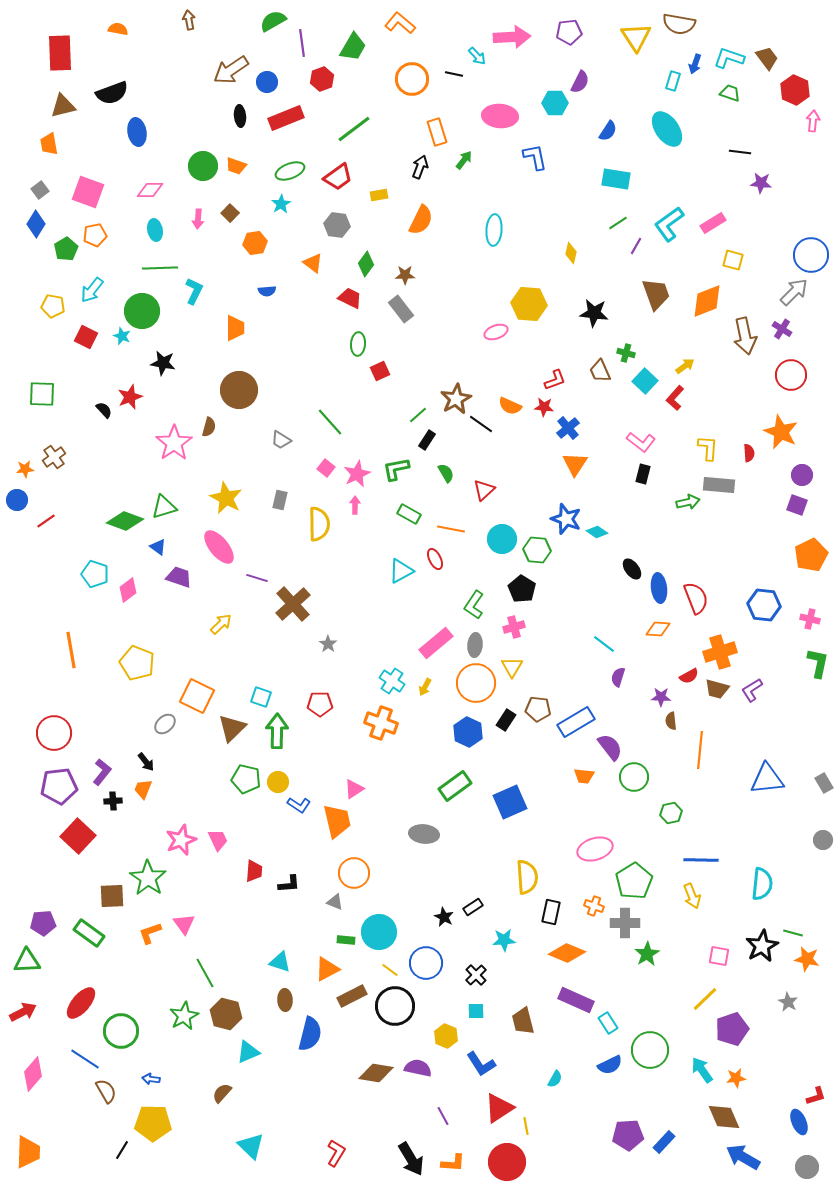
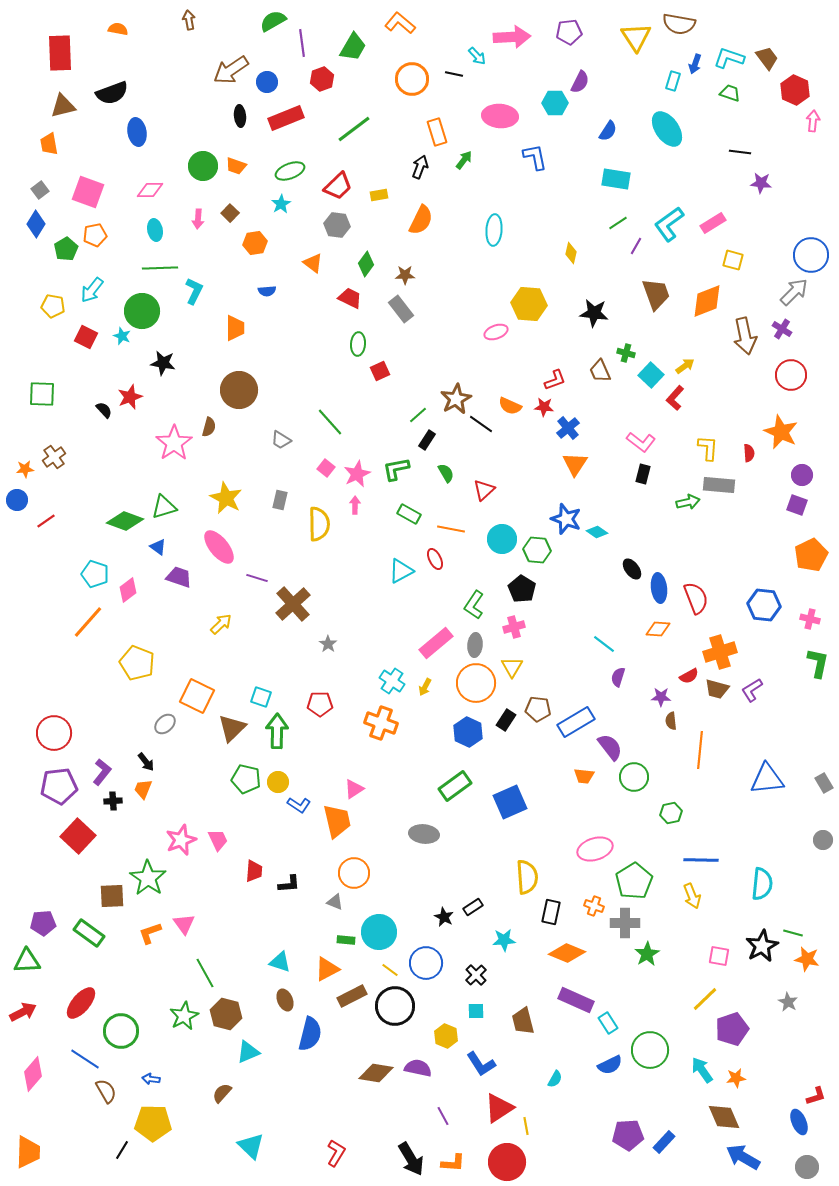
red trapezoid at (338, 177): moved 9 px down; rotated 8 degrees counterclockwise
cyan square at (645, 381): moved 6 px right, 6 px up
orange line at (71, 650): moved 17 px right, 28 px up; rotated 51 degrees clockwise
brown ellipse at (285, 1000): rotated 20 degrees counterclockwise
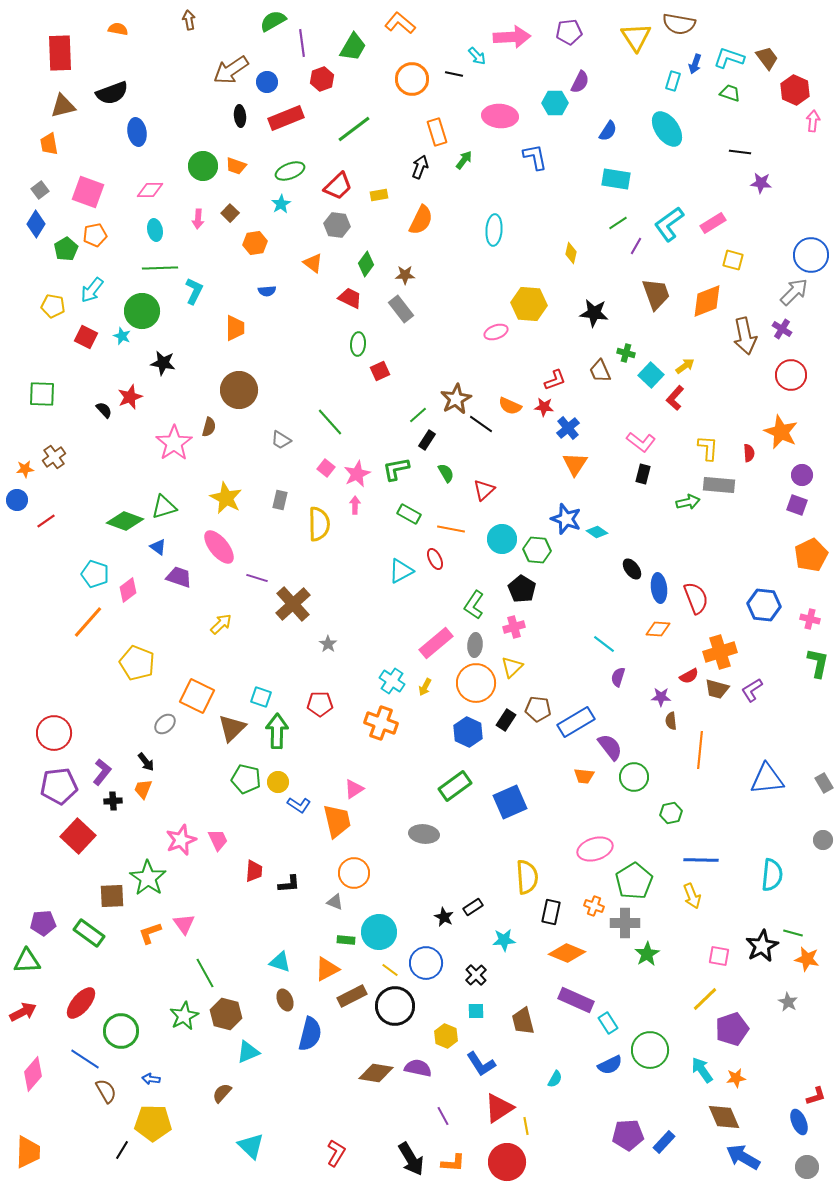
yellow triangle at (512, 667): rotated 15 degrees clockwise
cyan semicircle at (762, 884): moved 10 px right, 9 px up
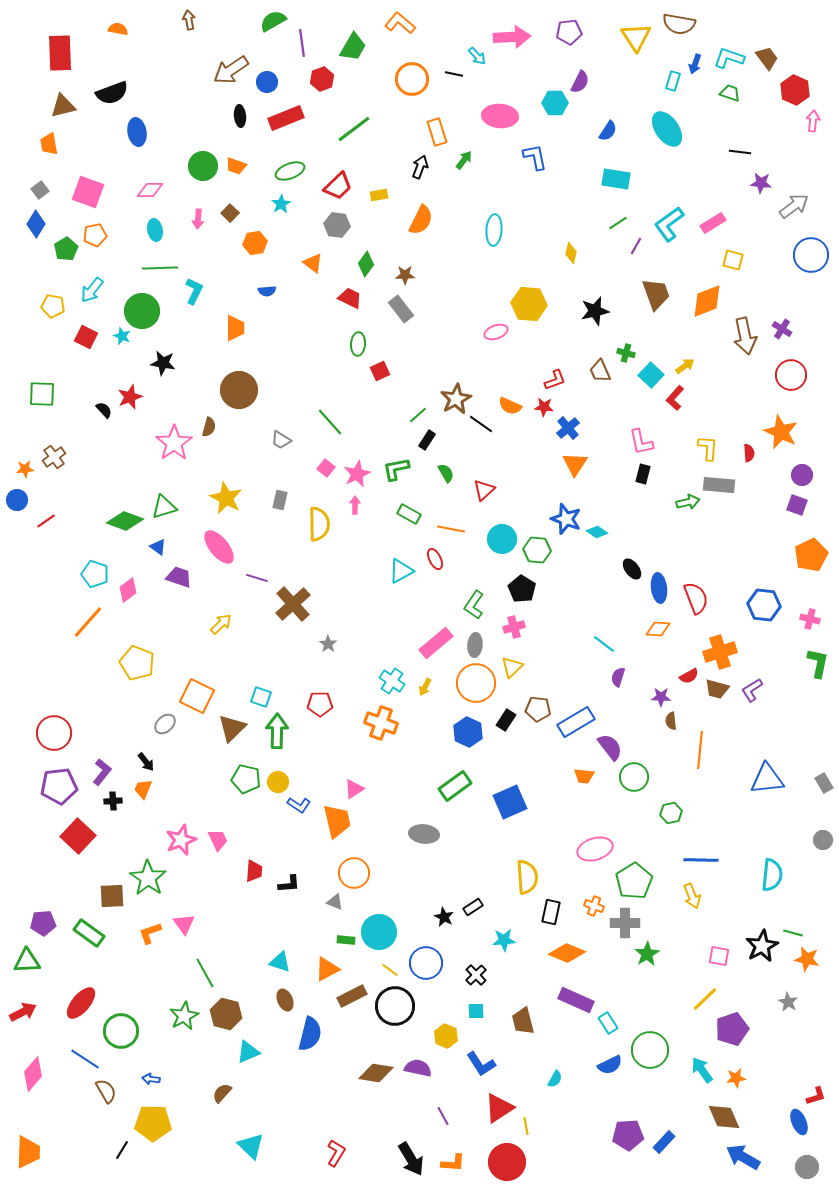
gray arrow at (794, 292): moved 86 px up; rotated 8 degrees clockwise
black star at (594, 313): moved 1 px right, 2 px up; rotated 20 degrees counterclockwise
pink L-shape at (641, 442): rotated 40 degrees clockwise
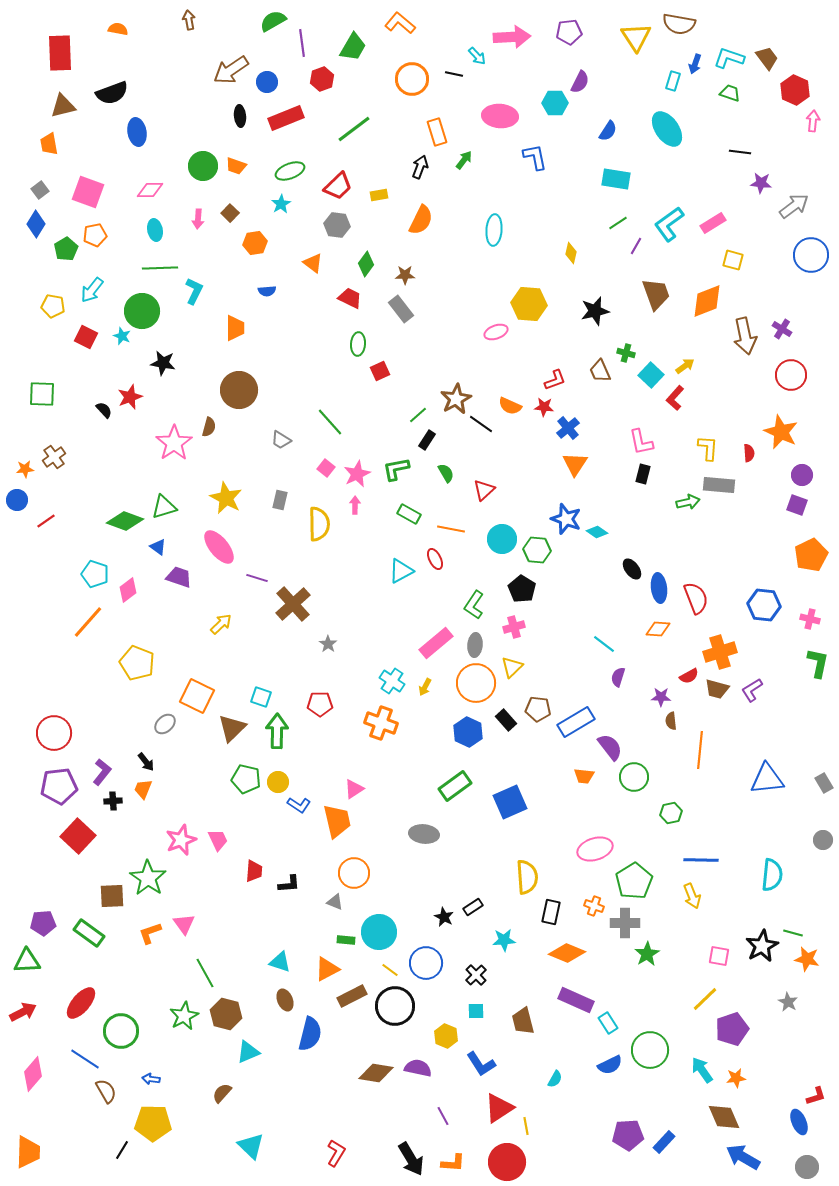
black rectangle at (506, 720): rotated 75 degrees counterclockwise
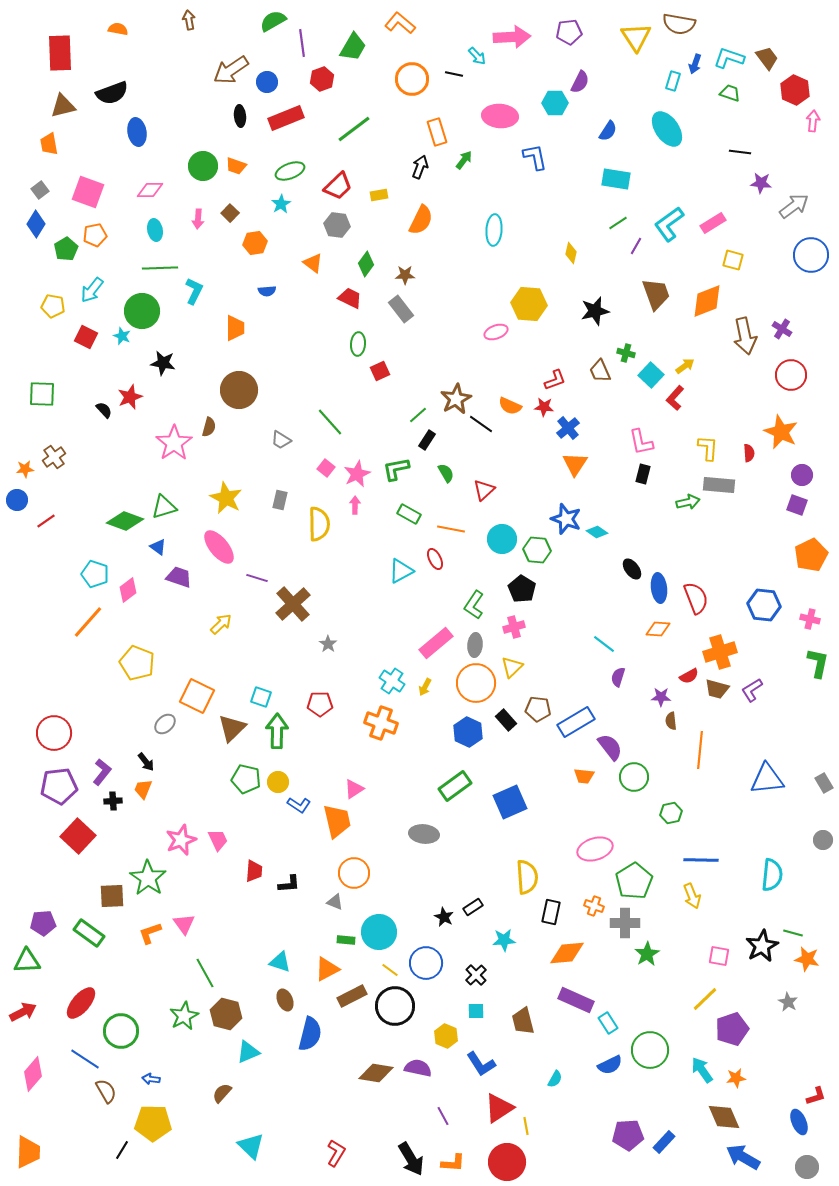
orange diamond at (567, 953): rotated 27 degrees counterclockwise
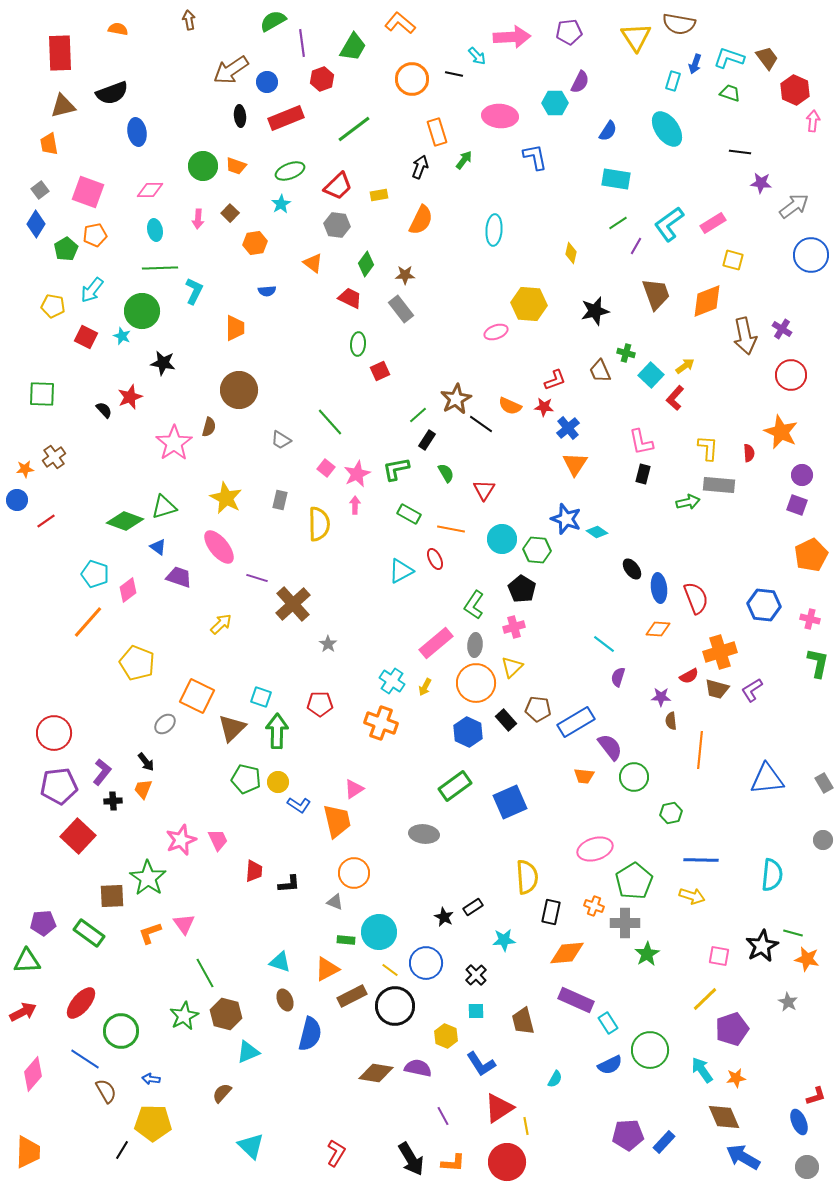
red triangle at (484, 490): rotated 15 degrees counterclockwise
yellow arrow at (692, 896): rotated 50 degrees counterclockwise
